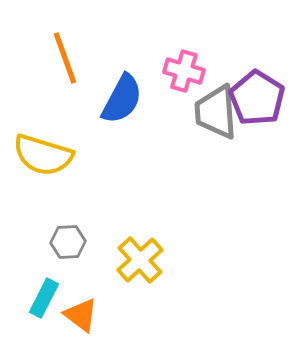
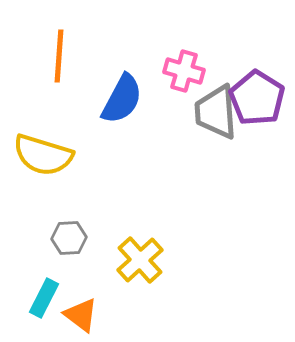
orange line: moved 6 px left, 2 px up; rotated 24 degrees clockwise
gray hexagon: moved 1 px right, 4 px up
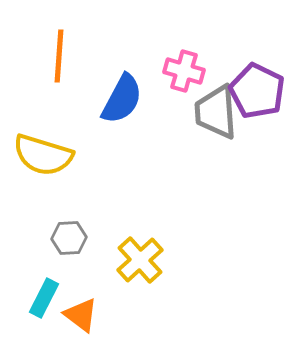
purple pentagon: moved 7 px up; rotated 6 degrees counterclockwise
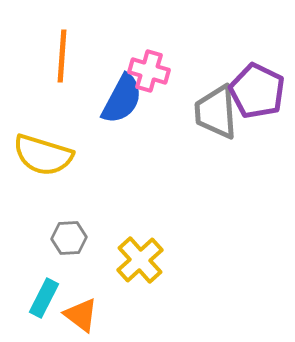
orange line: moved 3 px right
pink cross: moved 35 px left
